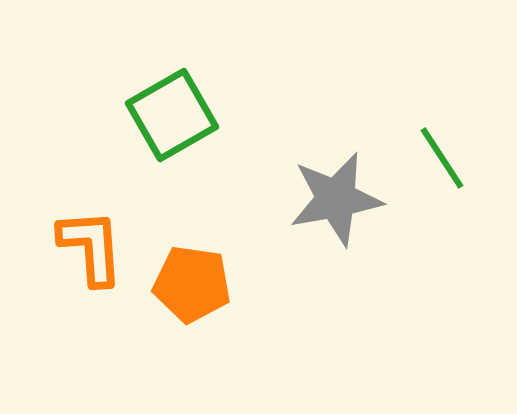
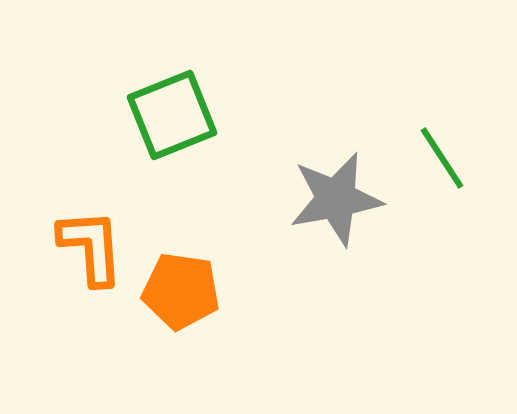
green square: rotated 8 degrees clockwise
orange pentagon: moved 11 px left, 7 px down
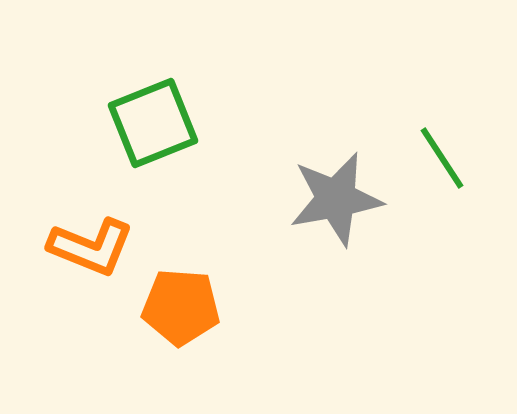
green square: moved 19 px left, 8 px down
orange L-shape: rotated 116 degrees clockwise
orange pentagon: moved 16 px down; rotated 4 degrees counterclockwise
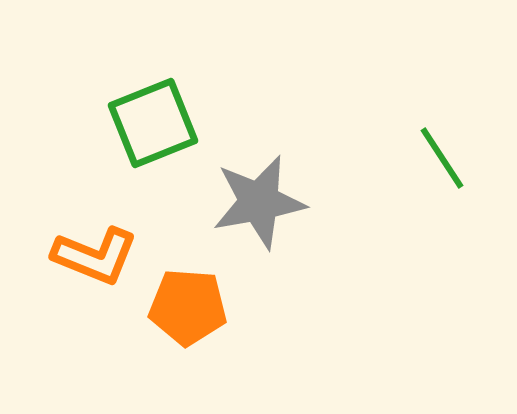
gray star: moved 77 px left, 3 px down
orange L-shape: moved 4 px right, 9 px down
orange pentagon: moved 7 px right
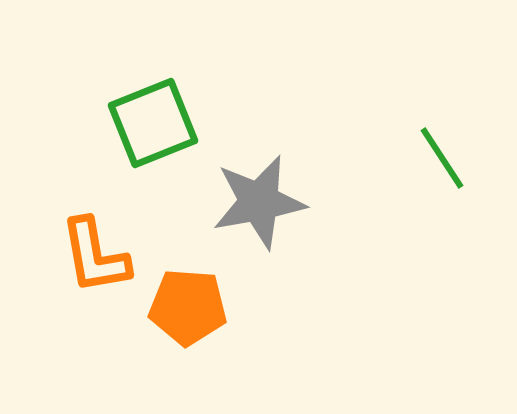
orange L-shape: rotated 58 degrees clockwise
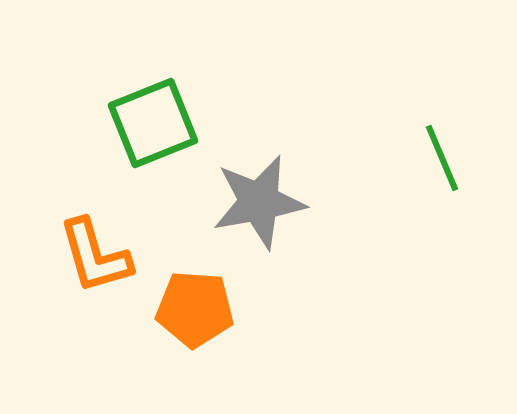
green line: rotated 10 degrees clockwise
orange L-shape: rotated 6 degrees counterclockwise
orange pentagon: moved 7 px right, 2 px down
